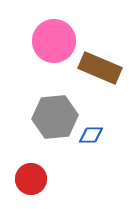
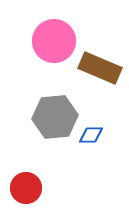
red circle: moved 5 px left, 9 px down
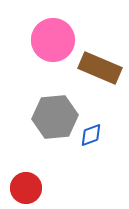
pink circle: moved 1 px left, 1 px up
blue diamond: rotated 20 degrees counterclockwise
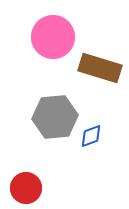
pink circle: moved 3 px up
brown rectangle: rotated 6 degrees counterclockwise
blue diamond: moved 1 px down
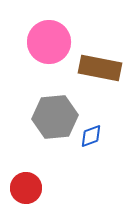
pink circle: moved 4 px left, 5 px down
brown rectangle: rotated 6 degrees counterclockwise
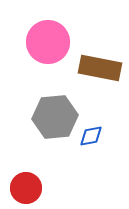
pink circle: moved 1 px left
blue diamond: rotated 10 degrees clockwise
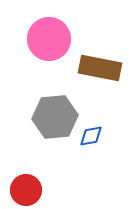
pink circle: moved 1 px right, 3 px up
red circle: moved 2 px down
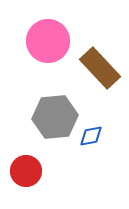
pink circle: moved 1 px left, 2 px down
brown rectangle: rotated 36 degrees clockwise
red circle: moved 19 px up
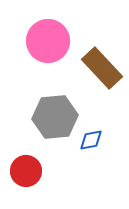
brown rectangle: moved 2 px right
blue diamond: moved 4 px down
